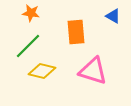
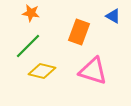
orange rectangle: moved 3 px right; rotated 25 degrees clockwise
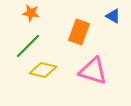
yellow diamond: moved 1 px right, 1 px up
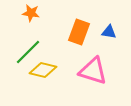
blue triangle: moved 4 px left, 16 px down; rotated 21 degrees counterclockwise
green line: moved 6 px down
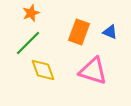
orange star: rotated 30 degrees counterclockwise
blue triangle: moved 1 px right; rotated 14 degrees clockwise
green line: moved 9 px up
yellow diamond: rotated 56 degrees clockwise
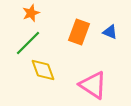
pink triangle: moved 14 px down; rotated 16 degrees clockwise
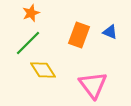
orange rectangle: moved 3 px down
yellow diamond: rotated 12 degrees counterclockwise
pink triangle: rotated 20 degrees clockwise
